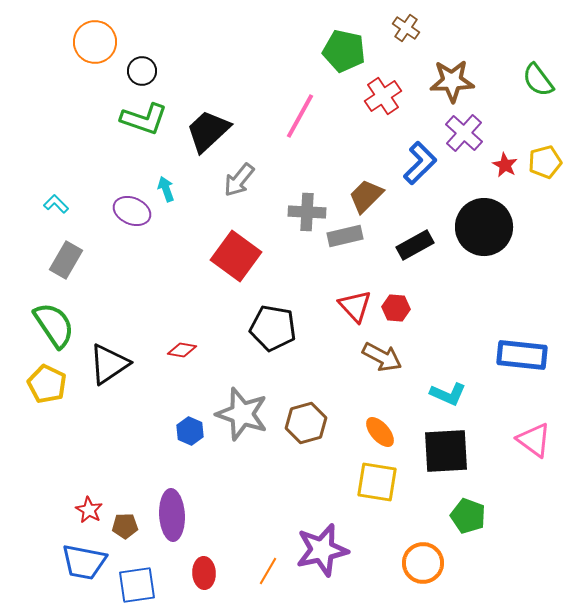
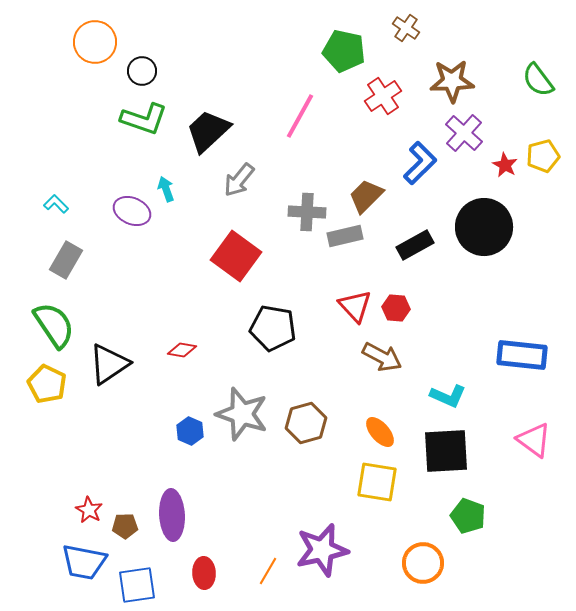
yellow pentagon at (545, 162): moved 2 px left, 6 px up
cyan L-shape at (448, 394): moved 2 px down
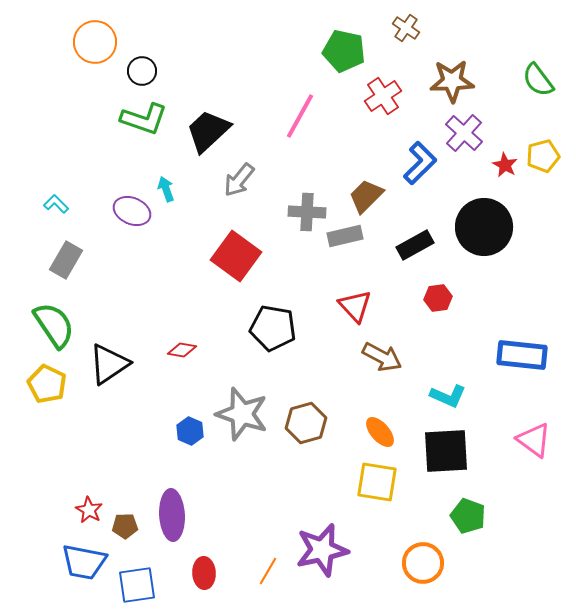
red hexagon at (396, 308): moved 42 px right, 10 px up; rotated 12 degrees counterclockwise
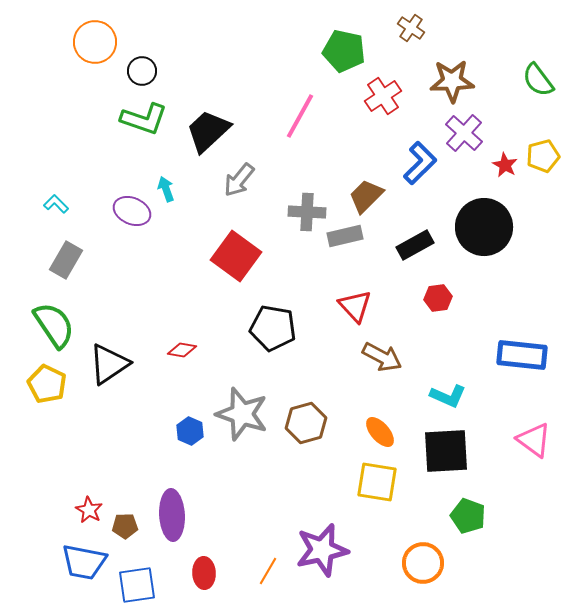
brown cross at (406, 28): moved 5 px right
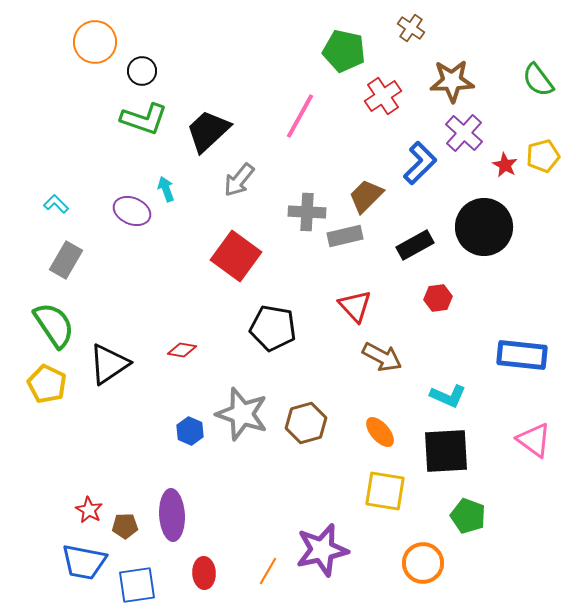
yellow square at (377, 482): moved 8 px right, 9 px down
